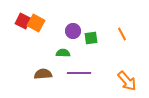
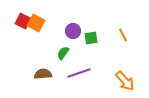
orange line: moved 1 px right, 1 px down
green semicircle: rotated 56 degrees counterclockwise
purple line: rotated 20 degrees counterclockwise
orange arrow: moved 2 px left
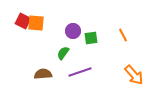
orange square: rotated 24 degrees counterclockwise
purple line: moved 1 px right, 1 px up
orange arrow: moved 9 px right, 6 px up
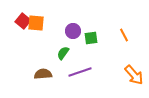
red square: rotated 14 degrees clockwise
orange line: moved 1 px right
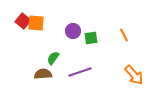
green semicircle: moved 10 px left, 5 px down
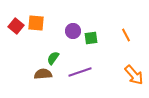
red square: moved 7 px left, 5 px down
orange line: moved 2 px right
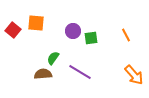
red square: moved 3 px left, 4 px down
purple line: rotated 50 degrees clockwise
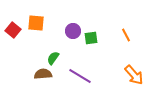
purple line: moved 4 px down
